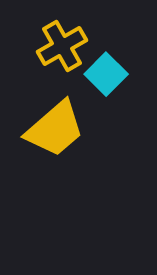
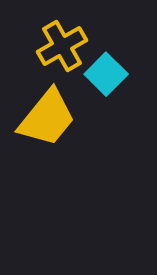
yellow trapezoid: moved 8 px left, 11 px up; rotated 10 degrees counterclockwise
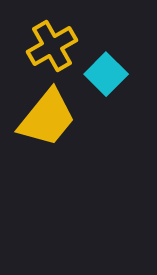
yellow cross: moved 10 px left
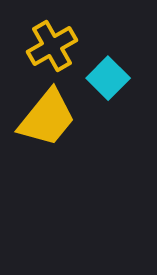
cyan square: moved 2 px right, 4 px down
